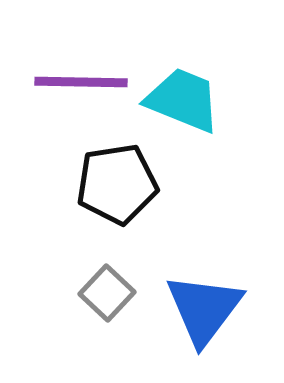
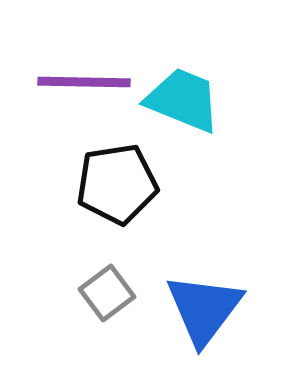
purple line: moved 3 px right
gray square: rotated 10 degrees clockwise
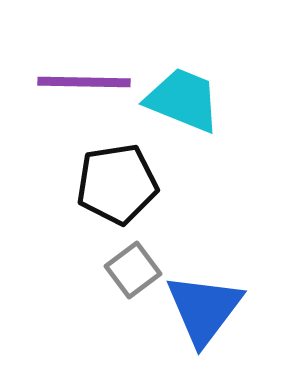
gray square: moved 26 px right, 23 px up
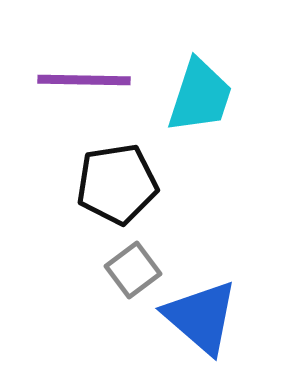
purple line: moved 2 px up
cyan trapezoid: moved 17 px right, 4 px up; rotated 86 degrees clockwise
blue triangle: moved 3 px left, 8 px down; rotated 26 degrees counterclockwise
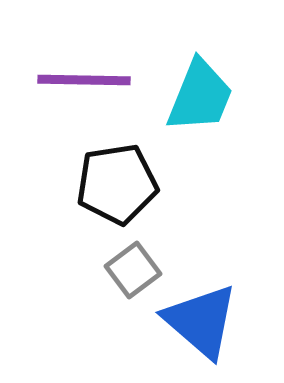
cyan trapezoid: rotated 4 degrees clockwise
blue triangle: moved 4 px down
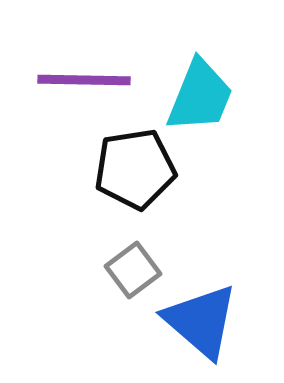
black pentagon: moved 18 px right, 15 px up
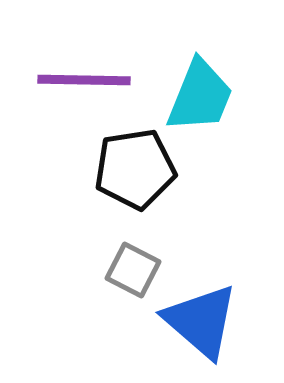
gray square: rotated 26 degrees counterclockwise
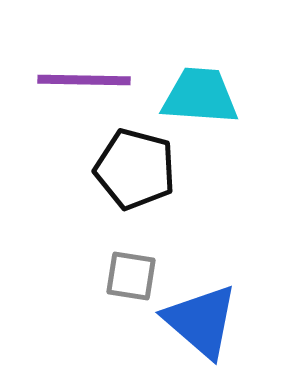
cyan trapezoid: rotated 108 degrees counterclockwise
black pentagon: rotated 24 degrees clockwise
gray square: moved 2 px left, 6 px down; rotated 18 degrees counterclockwise
